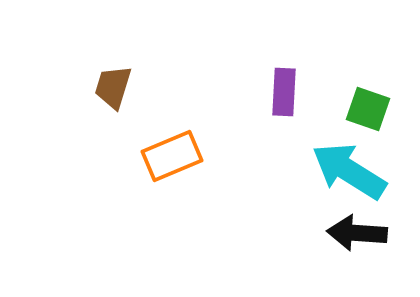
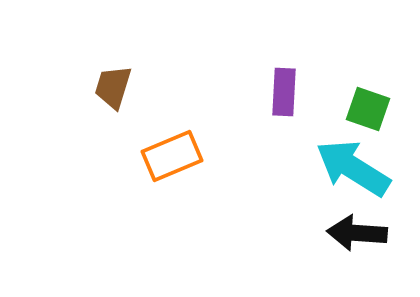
cyan arrow: moved 4 px right, 3 px up
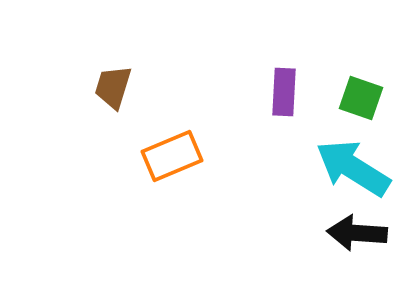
green square: moved 7 px left, 11 px up
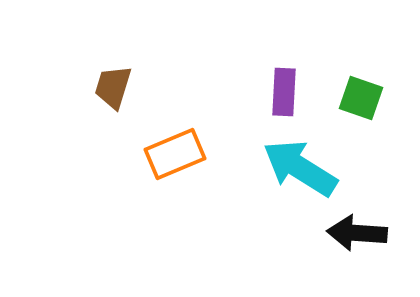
orange rectangle: moved 3 px right, 2 px up
cyan arrow: moved 53 px left
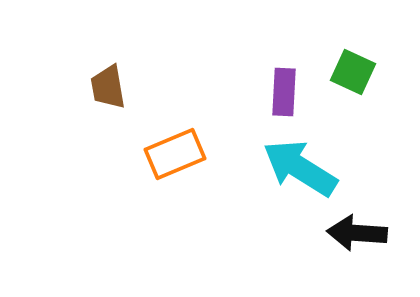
brown trapezoid: moved 5 px left; rotated 27 degrees counterclockwise
green square: moved 8 px left, 26 px up; rotated 6 degrees clockwise
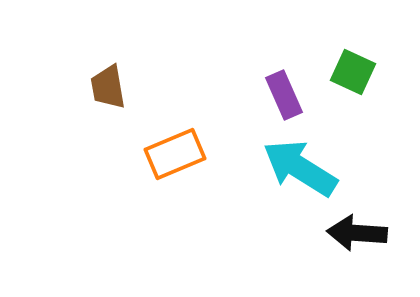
purple rectangle: moved 3 px down; rotated 27 degrees counterclockwise
